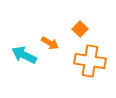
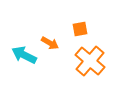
orange square: rotated 35 degrees clockwise
orange cross: rotated 32 degrees clockwise
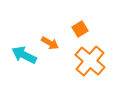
orange square: rotated 21 degrees counterclockwise
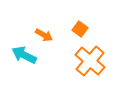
orange square: rotated 21 degrees counterclockwise
orange arrow: moved 6 px left, 8 px up
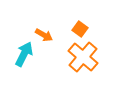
cyan arrow: moved 1 px up; rotated 90 degrees clockwise
orange cross: moved 7 px left, 4 px up
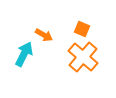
orange square: moved 2 px right; rotated 14 degrees counterclockwise
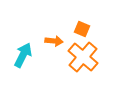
orange arrow: moved 10 px right, 6 px down; rotated 24 degrees counterclockwise
cyan arrow: moved 1 px left, 1 px down
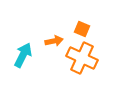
orange arrow: rotated 18 degrees counterclockwise
orange cross: moved 1 px left, 1 px down; rotated 16 degrees counterclockwise
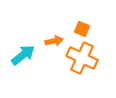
cyan arrow: rotated 25 degrees clockwise
